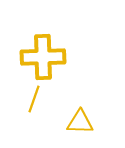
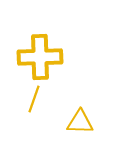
yellow cross: moved 3 px left
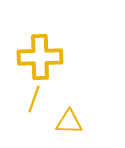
yellow triangle: moved 11 px left
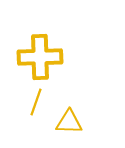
yellow line: moved 2 px right, 3 px down
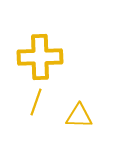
yellow triangle: moved 10 px right, 6 px up
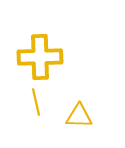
yellow line: rotated 32 degrees counterclockwise
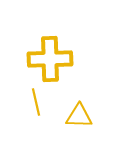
yellow cross: moved 10 px right, 2 px down
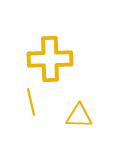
yellow line: moved 5 px left
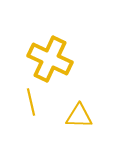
yellow cross: rotated 27 degrees clockwise
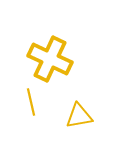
yellow triangle: rotated 12 degrees counterclockwise
